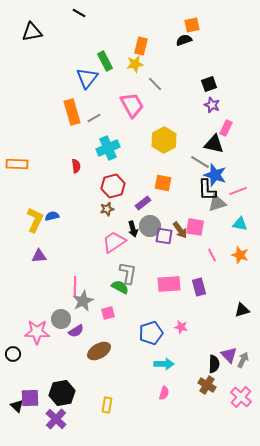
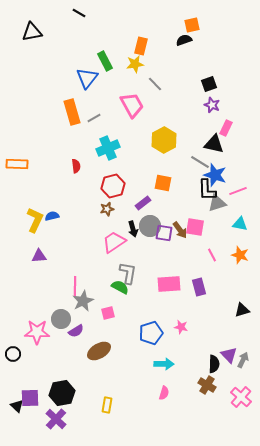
purple square at (164, 236): moved 3 px up
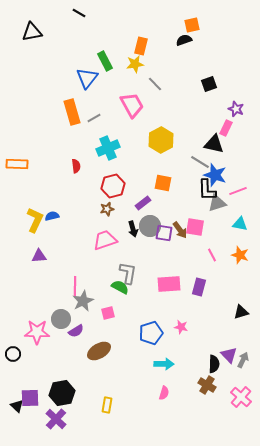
purple star at (212, 105): moved 24 px right, 4 px down
yellow hexagon at (164, 140): moved 3 px left
pink trapezoid at (114, 242): moved 9 px left, 2 px up; rotated 15 degrees clockwise
purple rectangle at (199, 287): rotated 30 degrees clockwise
black triangle at (242, 310): moved 1 px left, 2 px down
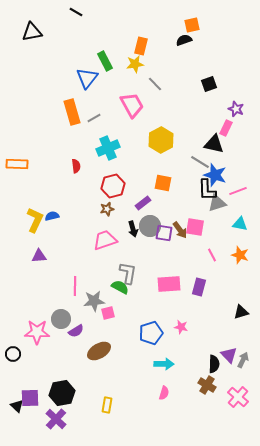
black line at (79, 13): moved 3 px left, 1 px up
gray star at (83, 301): moved 11 px right; rotated 20 degrees clockwise
pink cross at (241, 397): moved 3 px left
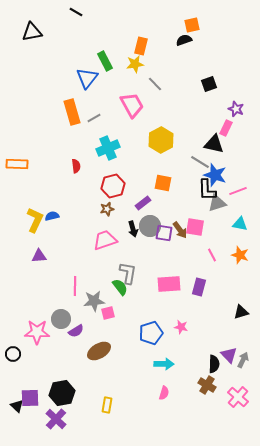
green semicircle at (120, 287): rotated 24 degrees clockwise
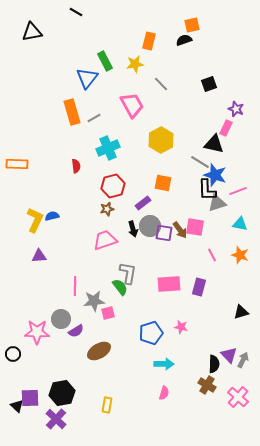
orange rectangle at (141, 46): moved 8 px right, 5 px up
gray line at (155, 84): moved 6 px right
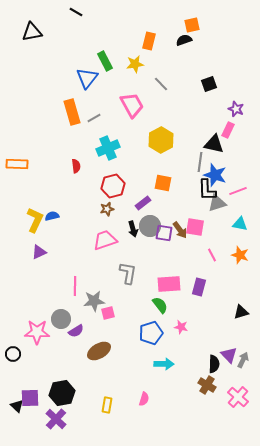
pink rectangle at (226, 128): moved 2 px right, 2 px down
gray line at (200, 162): rotated 66 degrees clockwise
purple triangle at (39, 256): moved 4 px up; rotated 21 degrees counterclockwise
green semicircle at (120, 287): moved 40 px right, 18 px down
pink semicircle at (164, 393): moved 20 px left, 6 px down
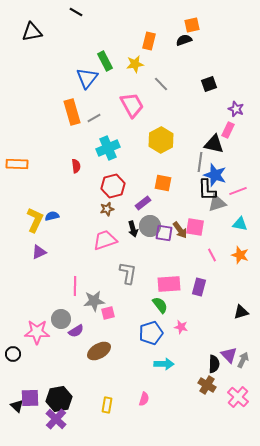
black hexagon at (62, 393): moved 3 px left, 6 px down
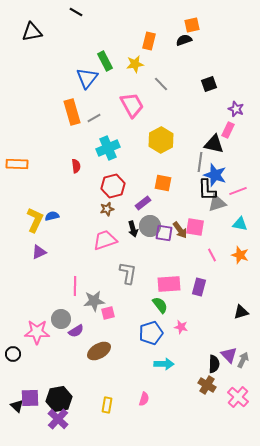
purple cross at (56, 419): moved 2 px right
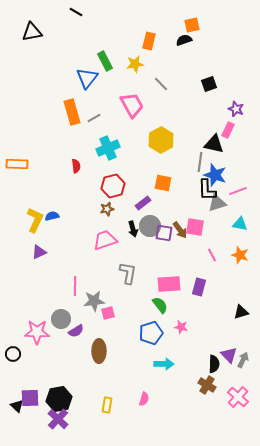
brown ellipse at (99, 351): rotated 60 degrees counterclockwise
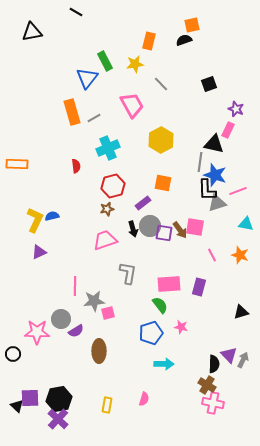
cyan triangle at (240, 224): moved 6 px right
pink cross at (238, 397): moved 25 px left, 6 px down; rotated 30 degrees counterclockwise
